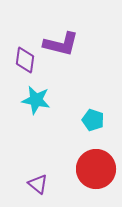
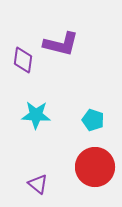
purple diamond: moved 2 px left
cyan star: moved 15 px down; rotated 8 degrees counterclockwise
red circle: moved 1 px left, 2 px up
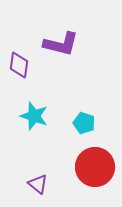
purple diamond: moved 4 px left, 5 px down
cyan star: moved 2 px left, 1 px down; rotated 16 degrees clockwise
cyan pentagon: moved 9 px left, 3 px down
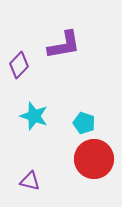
purple L-shape: moved 3 px right, 1 px down; rotated 24 degrees counterclockwise
purple diamond: rotated 36 degrees clockwise
red circle: moved 1 px left, 8 px up
purple triangle: moved 8 px left, 3 px up; rotated 25 degrees counterclockwise
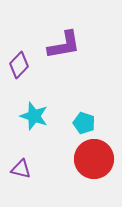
purple triangle: moved 9 px left, 12 px up
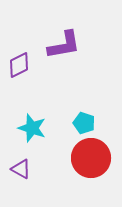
purple diamond: rotated 20 degrees clockwise
cyan star: moved 2 px left, 12 px down
red circle: moved 3 px left, 1 px up
purple triangle: rotated 15 degrees clockwise
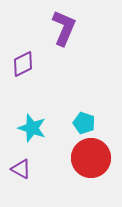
purple L-shape: moved 17 px up; rotated 57 degrees counterclockwise
purple diamond: moved 4 px right, 1 px up
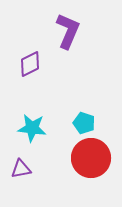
purple L-shape: moved 4 px right, 3 px down
purple diamond: moved 7 px right
cyan star: rotated 12 degrees counterclockwise
purple triangle: rotated 40 degrees counterclockwise
